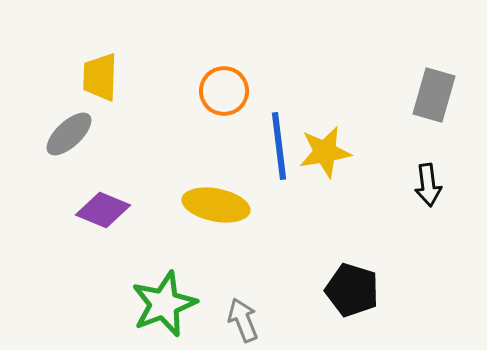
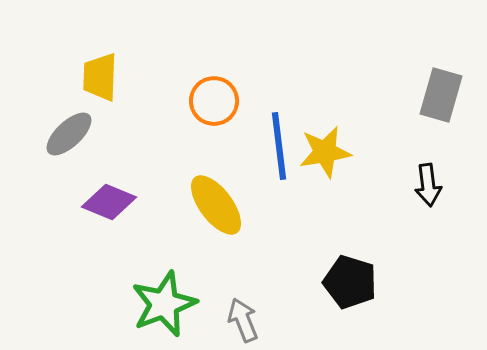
orange circle: moved 10 px left, 10 px down
gray rectangle: moved 7 px right
yellow ellipse: rotated 42 degrees clockwise
purple diamond: moved 6 px right, 8 px up
black pentagon: moved 2 px left, 8 px up
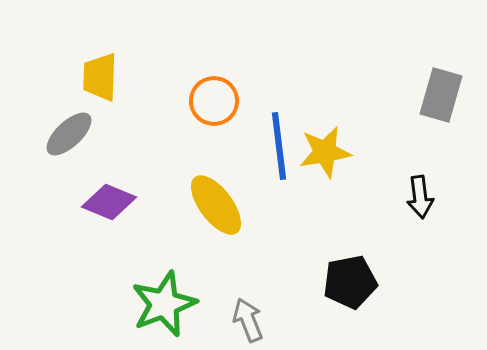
black arrow: moved 8 px left, 12 px down
black pentagon: rotated 28 degrees counterclockwise
gray arrow: moved 5 px right
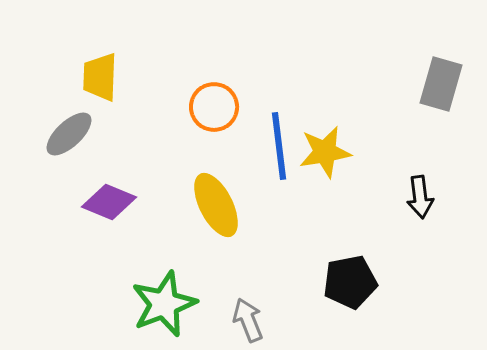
gray rectangle: moved 11 px up
orange circle: moved 6 px down
yellow ellipse: rotated 10 degrees clockwise
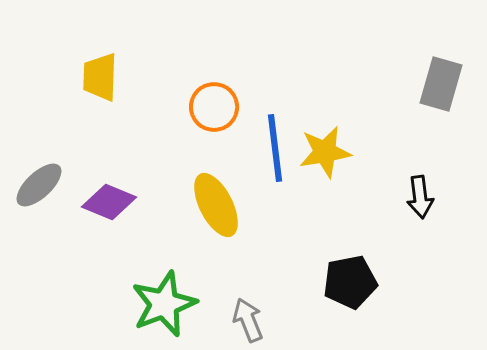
gray ellipse: moved 30 px left, 51 px down
blue line: moved 4 px left, 2 px down
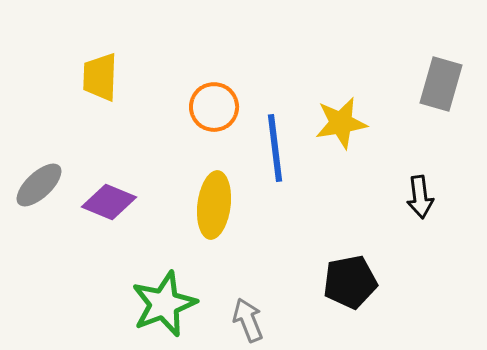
yellow star: moved 16 px right, 29 px up
yellow ellipse: moved 2 px left; rotated 34 degrees clockwise
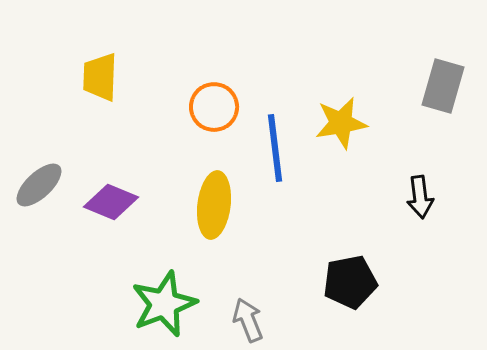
gray rectangle: moved 2 px right, 2 px down
purple diamond: moved 2 px right
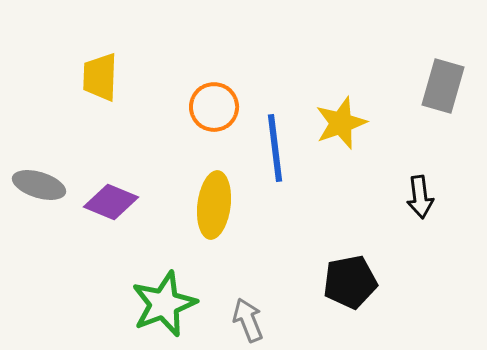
yellow star: rotated 10 degrees counterclockwise
gray ellipse: rotated 60 degrees clockwise
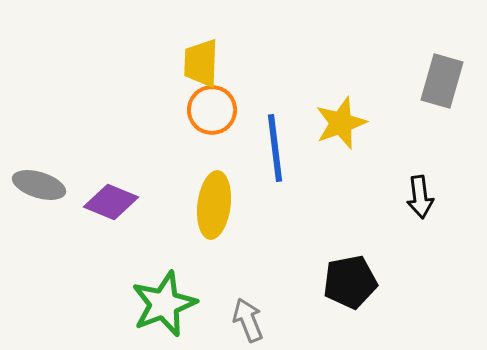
yellow trapezoid: moved 101 px right, 14 px up
gray rectangle: moved 1 px left, 5 px up
orange circle: moved 2 px left, 3 px down
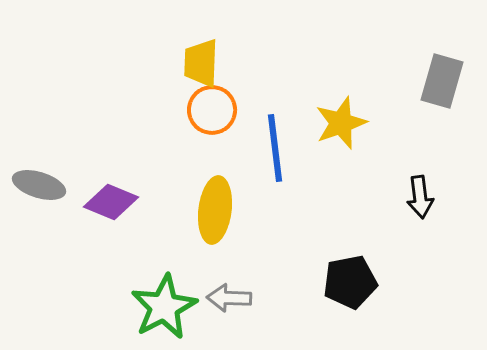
yellow ellipse: moved 1 px right, 5 px down
green star: moved 3 px down; rotated 6 degrees counterclockwise
gray arrow: moved 19 px left, 22 px up; rotated 66 degrees counterclockwise
